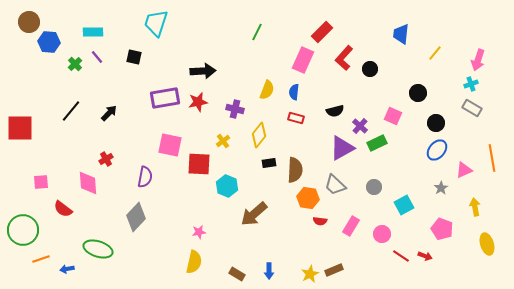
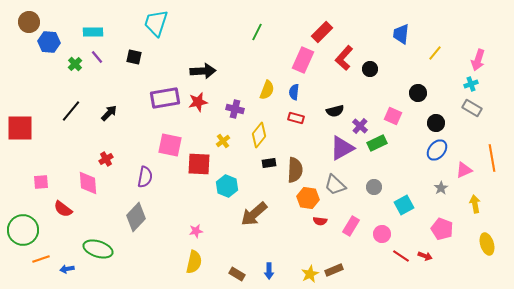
yellow arrow at (475, 207): moved 3 px up
pink star at (199, 232): moved 3 px left, 1 px up
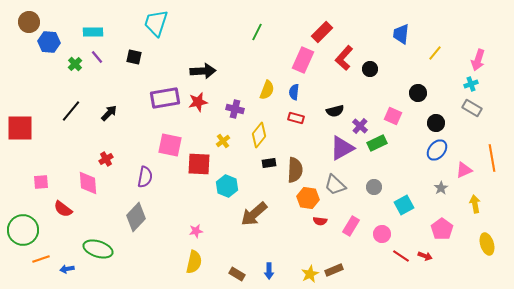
pink pentagon at (442, 229): rotated 15 degrees clockwise
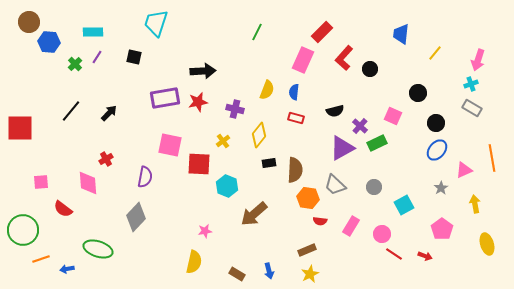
purple line at (97, 57): rotated 72 degrees clockwise
pink star at (196, 231): moved 9 px right
red line at (401, 256): moved 7 px left, 2 px up
brown rectangle at (334, 270): moved 27 px left, 20 px up
blue arrow at (269, 271): rotated 14 degrees counterclockwise
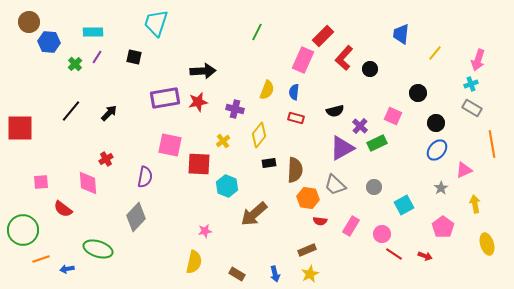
red rectangle at (322, 32): moved 1 px right, 4 px down
orange line at (492, 158): moved 14 px up
pink pentagon at (442, 229): moved 1 px right, 2 px up
blue arrow at (269, 271): moved 6 px right, 3 px down
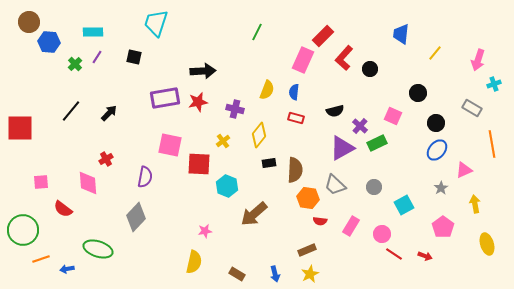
cyan cross at (471, 84): moved 23 px right
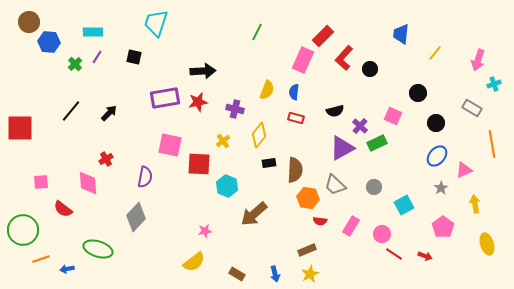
blue ellipse at (437, 150): moved 6 px down
yellow semicircle at (194, 262): rotated 40 degrees clockwise
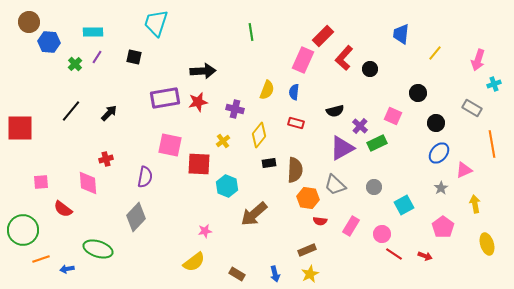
green line at (257, 32): moved 6 px left; rotated 36 degrees counterclockwise
red rectangle at (296, 118): moved 5 px down
blue ellipse at (437, 156): moved 2 px right, 3 px up
red cross at (106, 159): rotated 16 degrees clockwise
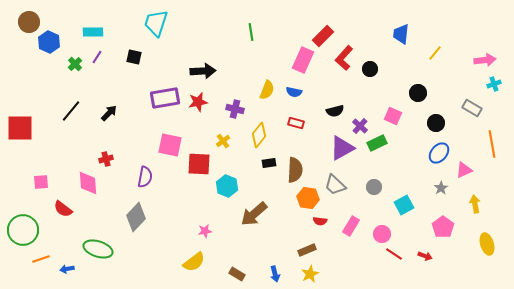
blue hexagon at (49, 42): rotated 20 degrees clockwise
pink arrow at (478, 60): moved 7 px right; rotated 115 degrees counterclockwise
blue semicircle at (294, 92): rotated 84 degrees counterclockwise
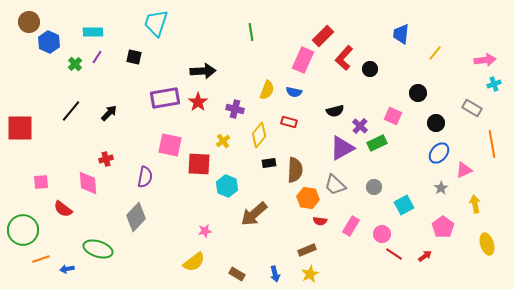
red star at (198, 102): rotated 24 degrees counterclockwise
red rectangle at (296, 123): moved 7 px left, 1 px up
red arrow at (425, 256): rotated 56 degrees counterclockwise
